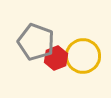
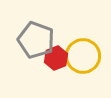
gray pentagon: moved 2 px up
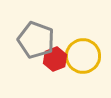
red hexagon: moved 1 px left, 1 px down
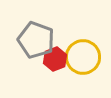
yellow circle: moved 1 px down
